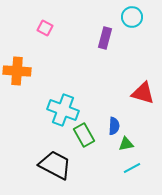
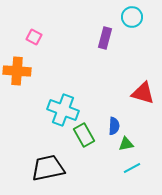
pink square: moved 11 px left, 9 px down
black trapezoid: moved 7 px left, 3 px down; rotated 40 degrees counterclockwise
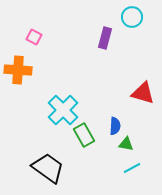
orange cross: moved 1 px right, 1 px up
cyan cross: rotated 24 degrees clockwise
blue semicircle: moved 1 px right
green triangle: rotated 21 degrees clockwise
black trapezoid: rotated 48 degrees clockwise
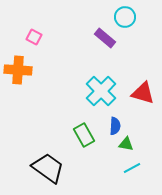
cyan circle: moved 7 px left
purple rectangle: rotated 65 degrees counterclockwise
cyan cross: moved 38 px right, 19 px up
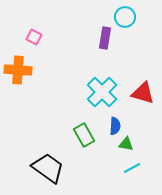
purple rectangle: rotated 60 degrees clockwise
cyan cross: moved 1 px right, 1 px down
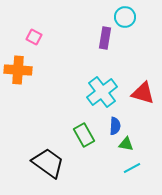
cyan cross: rotated 8 degrees clockwise
black trapezoid: moved 5 px up
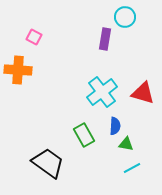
purple rectangle: moved 1 px down
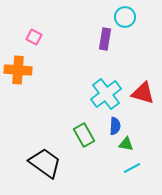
cyan cross: moved 4 px right, 2 px down
black trapezoid: moved 3 px left
